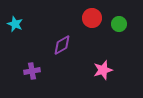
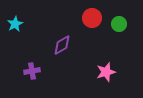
cyan star: rotated 21 degrees clockwise
pink star: moved 3 px right, 2 px down
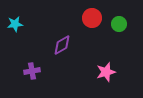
cyan star: rotated 21 degrees clockwise
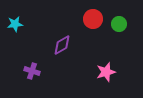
red circle: moved 1 px right, 1 px down
purple cross: rotated 28 degrees clockwise
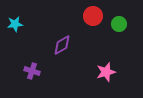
red circle: moved 3 px up
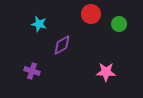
red circle: moved 2 px left, 2 px up
cyan star: moved 24 px right; rotated 21 degrees clockwise
pink star: rotated 18 degrees clockwise
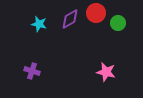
red circle: moved 5 px right, 1 px up
green circle: moved 1 px left, 1 px up
purple diamond: moved 8 px right, 26 px up
pink star: rotated 12 degrees clockwise
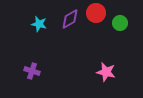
green circle: moved 2 px right
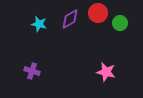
red circle: moved 2 px right
